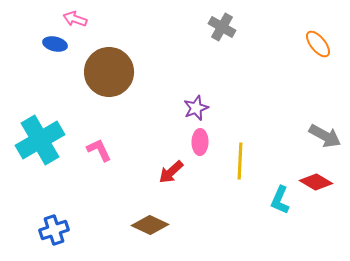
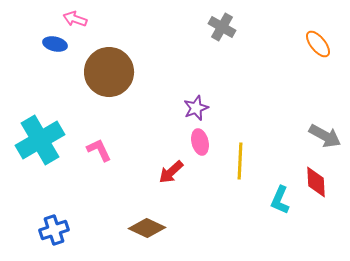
pink ellipse: rotated 15 degrees counterclockwise
red diamond: rotated 56 degrees clockwise
brown diamond: moved 3 px left, 3 px down
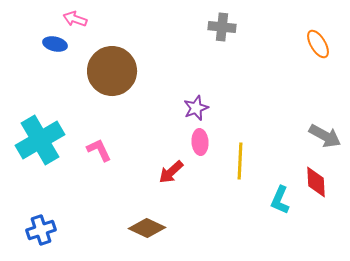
gray cross: rotated 24 degrees counterclockwise
orange ellipse: rotated 8 degrees clockwise
brown circle: moved 3 px right, 1 px up
pink ellipse: rotated 10 degrees clockwise
blue cross: moved 13 px left
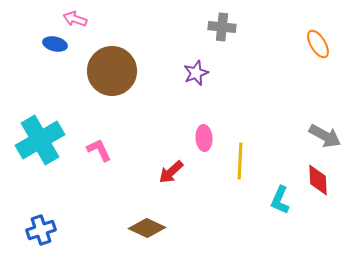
purple star: moved 35 px up
pink ellipse: moved 4 px right, 4 px up
red diamond: moved 2 px right, 2 px up
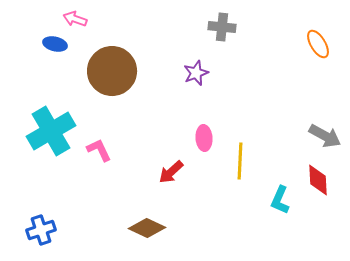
cyan cross: moved 11 px right, 9 px up
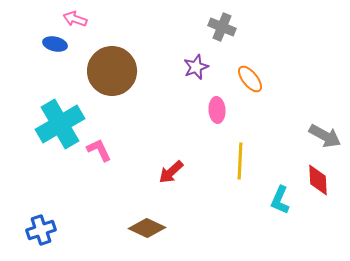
gray cross: rotated 16 degrees clockwise
orange ellipse: moved 68 px left, 35 px down; rotated 8 degrees counterclockwise
purple star: moved 6 px up
cyan cross: moved 9 px right, 7 px up
pink ellipse: moved 13 px right, 28 px up
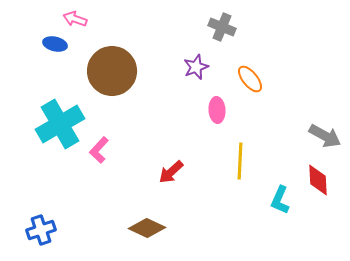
pink L-shape: rotated 112 degrees counterclockwise
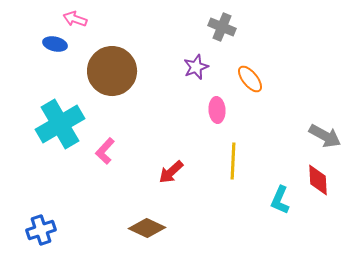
pink L-shape: moved 6 px right, 1 px down
yellow line: moved 7 px left
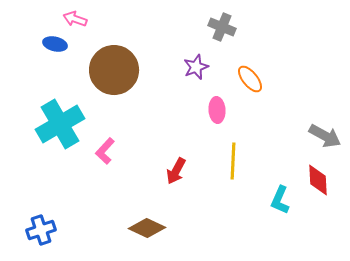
brown circle: moved 2 px right, 1 px up
red arrow: moved 5 px right, 1 px up; rotated 20 degrees counterclockwise
